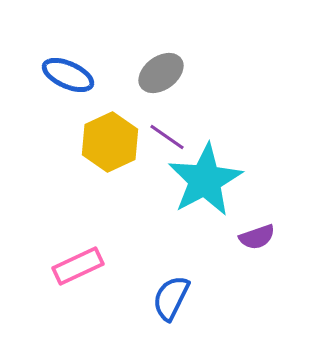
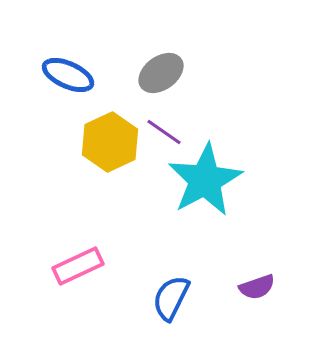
purple line: moved 3 px left, 5 px up
purple semicircle: moved 50 px down
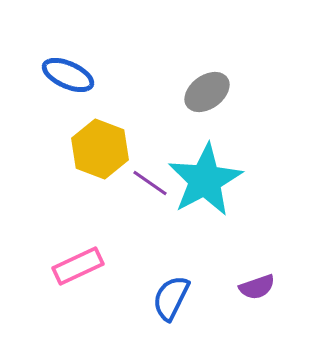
gray ellipse: moved 46 px right, 19 px down
purple line: moved 14 px left, 51 px down
yellow hexagon: moved 10 px left, 7 px down; rotated 14 degrees counterclockwise
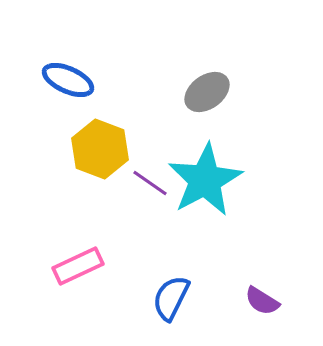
blue ellipse: moved 5 px down
purple semicircle: moved 5 px right, 14 px down; rotated 51 degrees clockwise
